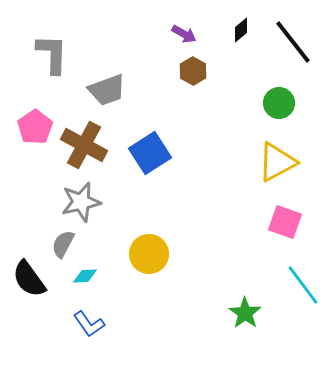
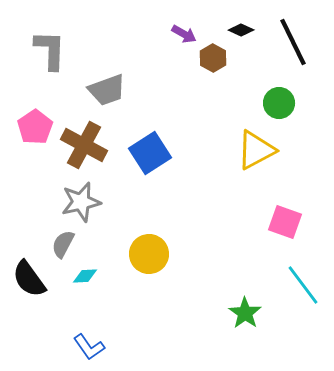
black diamond: rotated 65 degrees clockwise
black line: rotated 12 degrees clockwise
gray L-shape: moved 2 px left, 4 px up
brown hexagon: moved 20 px right, 13 px up
yellow triangle: moved 21 px left, 12 px up
blue L-shape: moved 23 px down
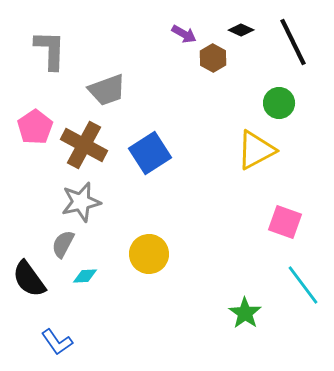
blue L-shape: moved 32 px left, 5 px up
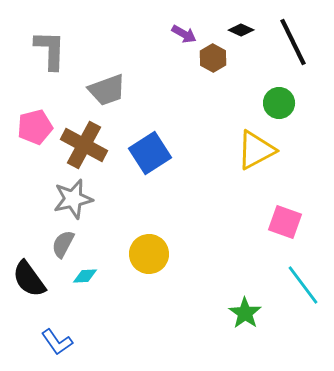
pink pentagon: rotated 20 degrees clockwise
gray star: moved 8 px left, 3 px up
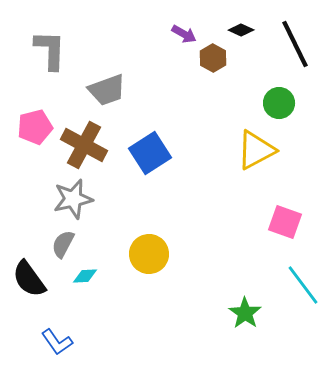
black line: moved 2 px right, 2 px down
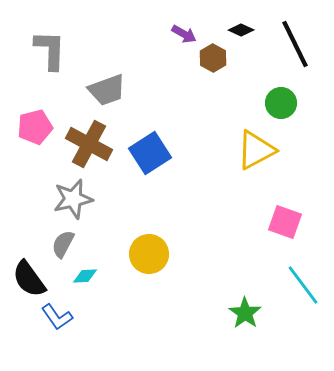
green circle: moved 2 px right
brown cross: moved 5 px right, 1 px up
blue L-shape: moved 25 px up
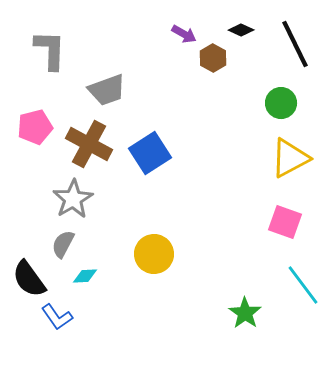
yellow triangle: moved 34 px right, 8 px down
gray star: rotated 18 degrees counterclockwise
yellow circle: moved 5 px right
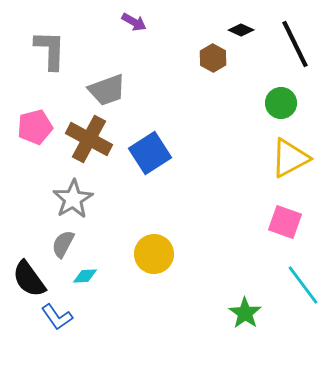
purple arrow: moved 50 px left, 12 px up
brown cross: moved 5 px up
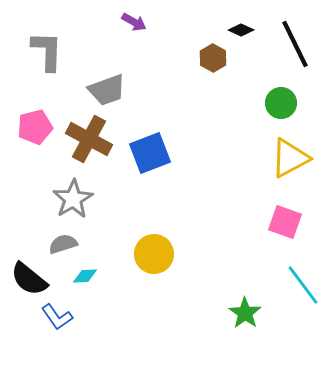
gray L-shape: moved 3 px left, 1 px down
blue square: rotated 12 degrees clockwise
gray semicircle: rotated 44 degrees clockwise
black semicircle: rotated 15 degrees counterclockwise
